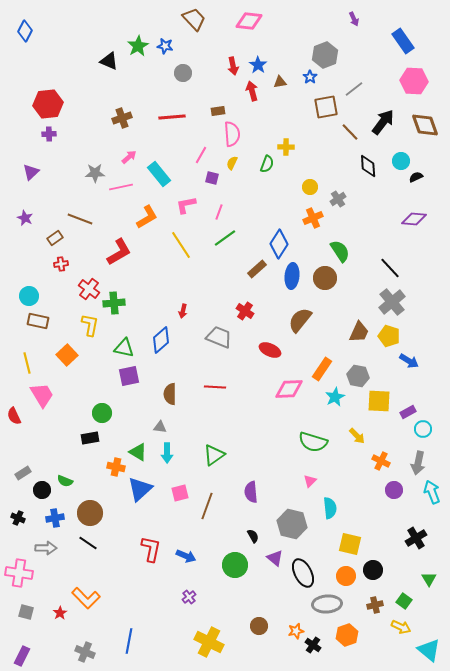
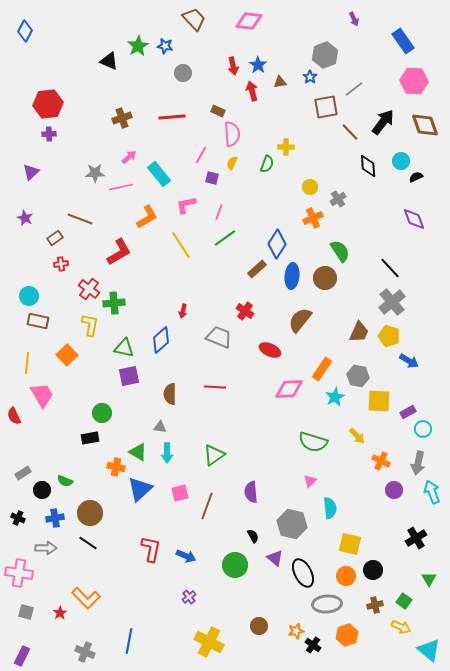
brown rectangle at (218, 111): rotated 32 degrees clockwise
purple diamond at (414, 219): rotated 65 degrees clockwise
blue diamond at (279, 244): moved 2 px left
yellow line at (27, 363): rotated 20 degrees clockwise
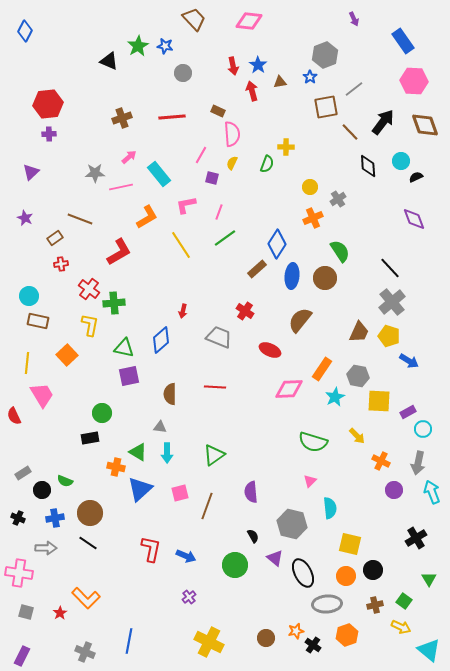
brown circle at (259, 626): moved 7 px right, 12 px down
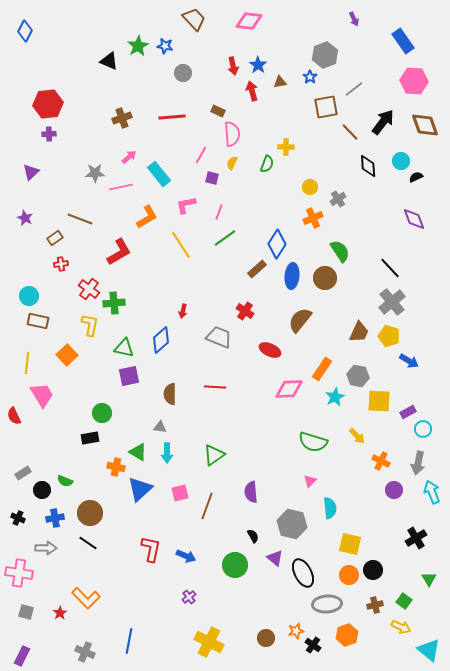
orange circle at (346, 576): moved 3 px right, 1 px up
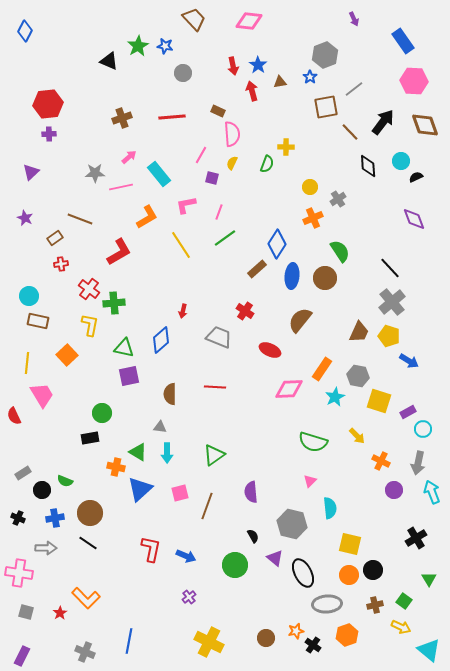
yellow square at (379, 401): rotated 15 degrees clockwise
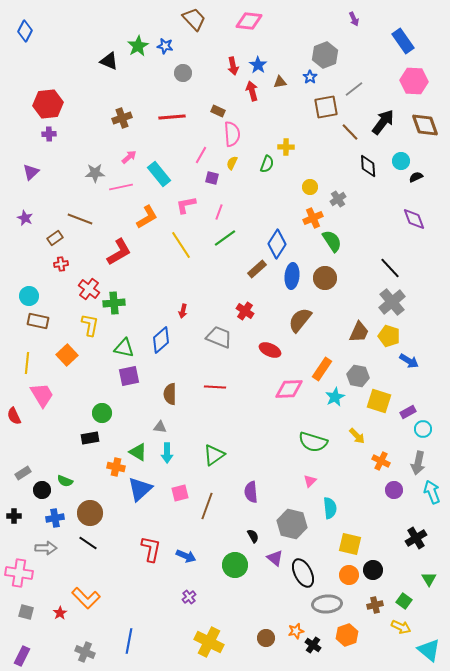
green semicircle at (340, 251): moved 8 px left, 10 px up
black cross at (18, 518): moved 4 px left, 2 px up; rotated 24 degrees counterclockwise
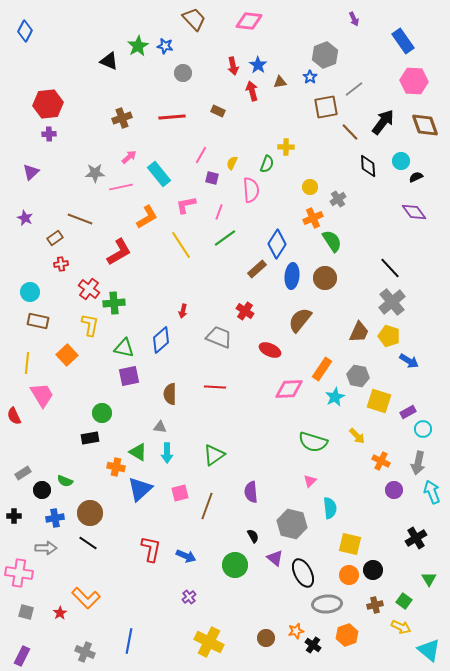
pink semicircle at (232, 134): moved 19 px right, 56 px down
purple diamond at (414, 219): moved 7 px up; rotated 15 degrees counterclockwise
cyan circle at (29, 296): moved 1 px right, 4 px up
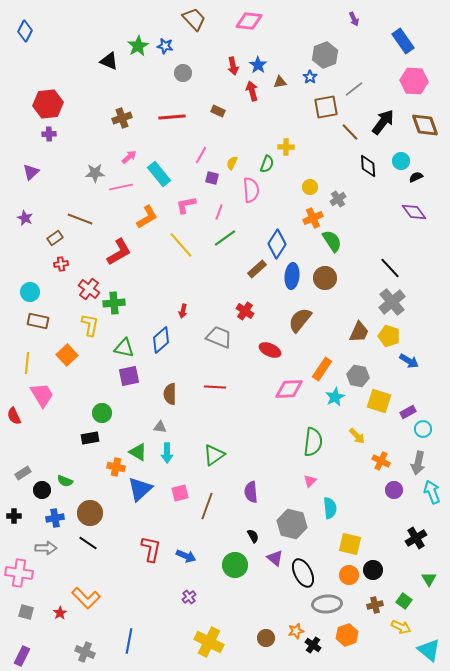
yellow line at (181, 245): rotated 8 degrees counterclockwise
green semicircle at (313, 442): rotated 100 degrees counterclockwise
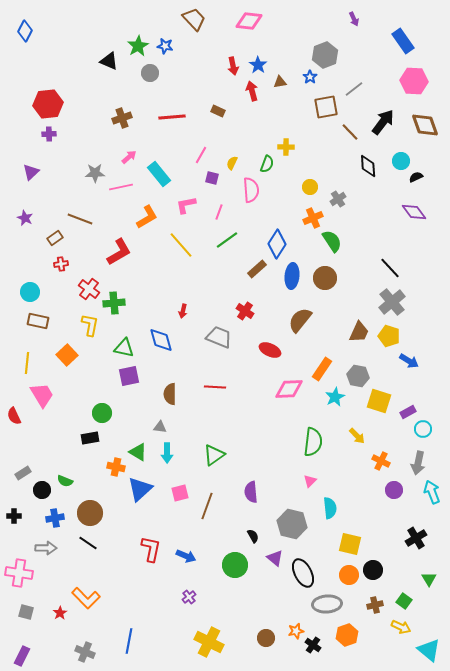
gray circle at (183, 73): moved 33 px left
green line at (225, 238): moved 2 px right, 2 px down
blue diamond at (161, 340): rotated 64 degrees counterclockwise
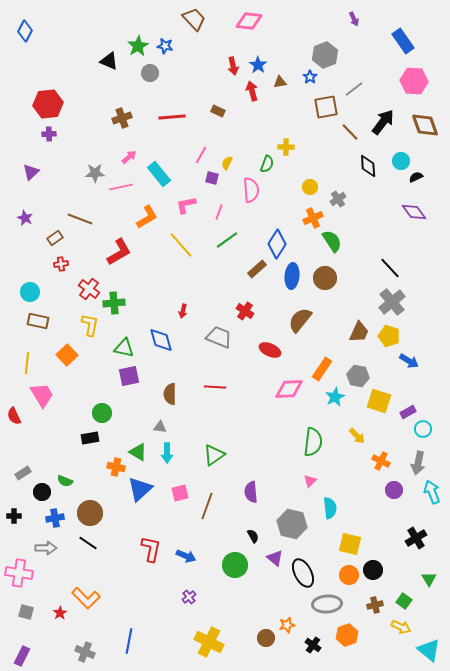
yellow semicircle at (232, 163): moved 5 px left
black circle at (42, 490): moved 2 px down
orange star at (296, 631): moved 9 px left, 6 px up
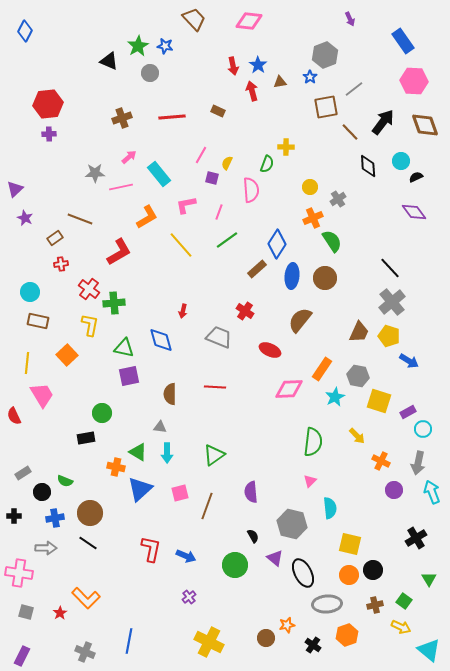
purple arrow at (354, 19): moved 4 px left
purple triangle at (31, 172): moved 16 px left, 17 px down
black rectangle at (90, 438): moved 4 px left
